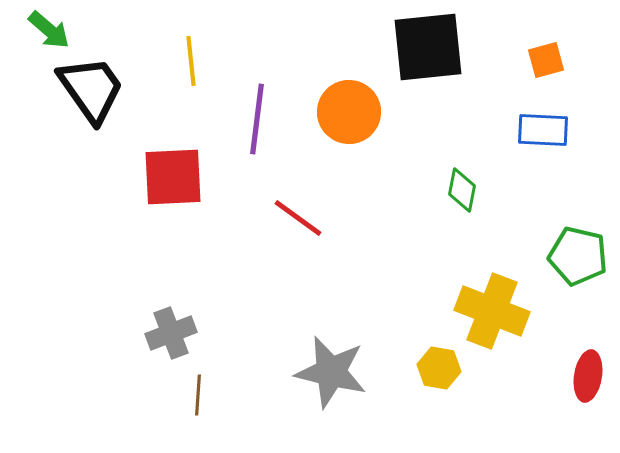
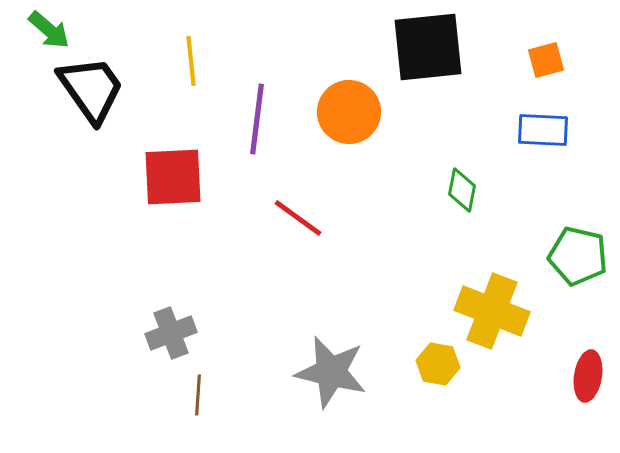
yellow hexagon: moved 1 px left, 4 px up
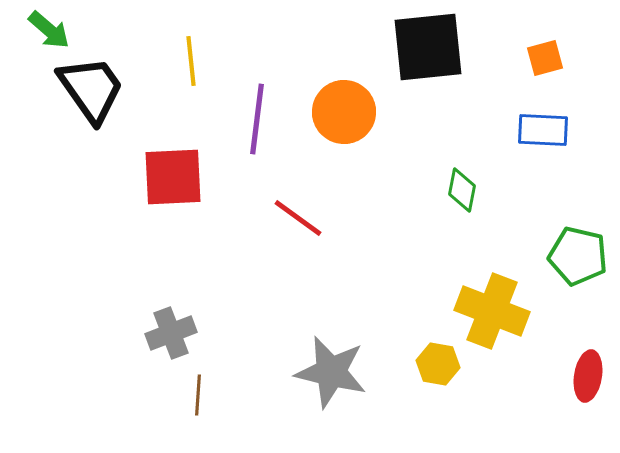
orange square: moved 1 px left, 2 px up
orange circle: moved 5 px left
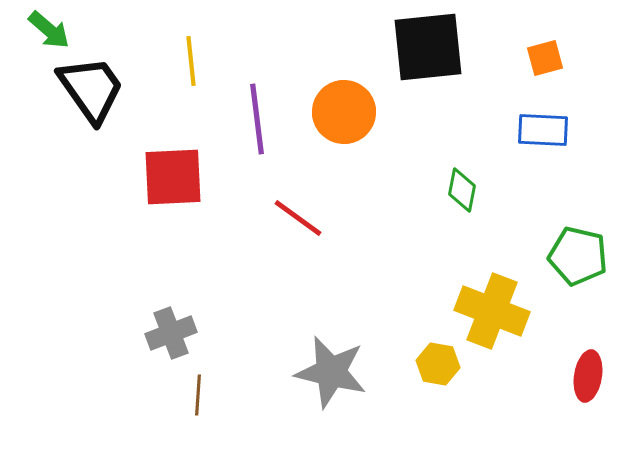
purple line: rotated 14 degrees counterclockwise
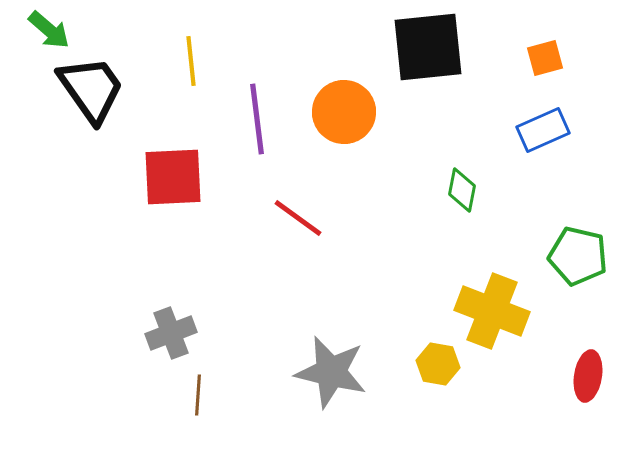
blue rectangle: rotated 27 degrees counterclockwise
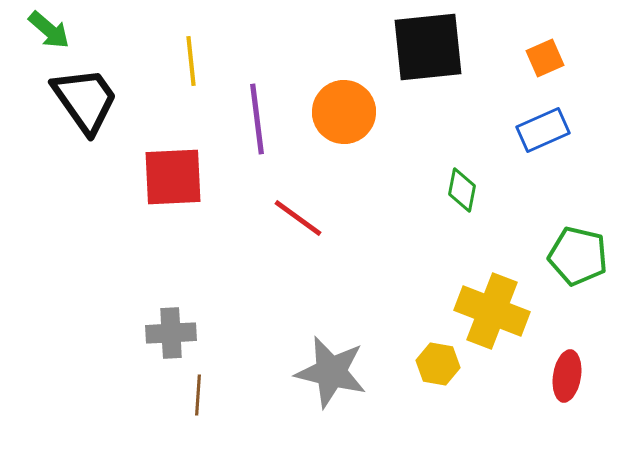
orange square: rotated 9 degrees counterclockwise
black trapezoid: moved 6 px left, 11 px down
gray cross: rotated 18 degrees clockwise
red ellipse: moved 21 px left
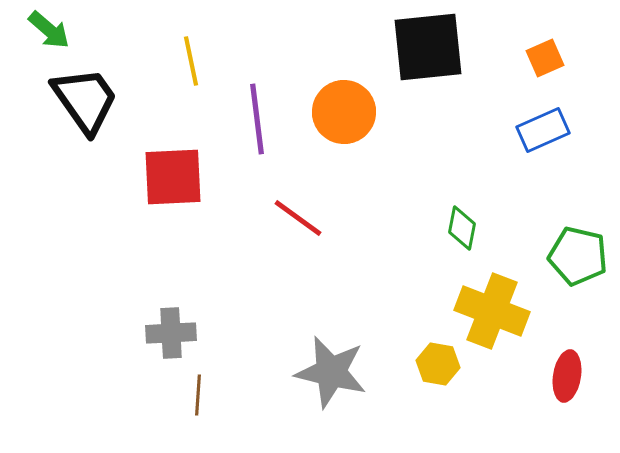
yellow line: rotated 6 degrees counterclockwise
green diamond: moved 38 px down
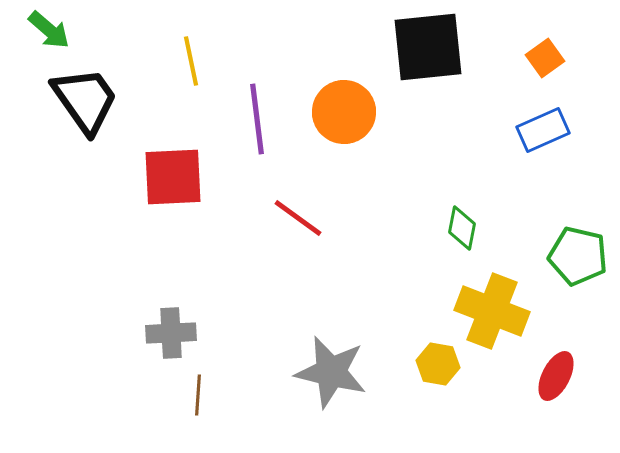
orange square: rotated 12 degrees counterclockwise
red ellipse: moved 11 px left; rotated 18 degrees clockwise
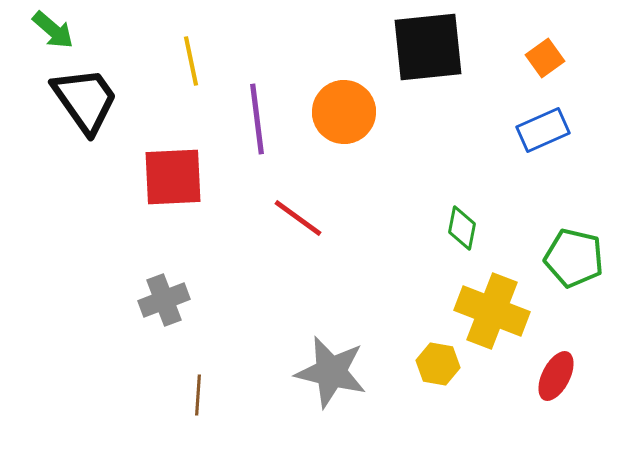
green arrow: moved 4 px right
green pentagon: moved 4 px left, 2 px down
gray cross: moved 7 px left, 33 px up; rotated 18 degrees counterclockwise
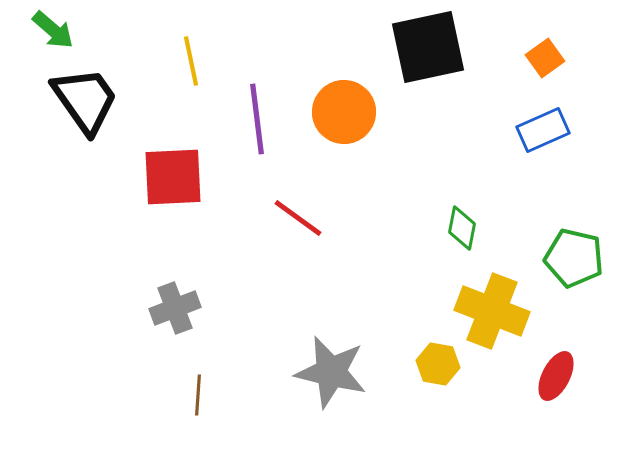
black square: rotated 6 degrees counterclockwise
gray cross: moved 11 px right, 8 px down
